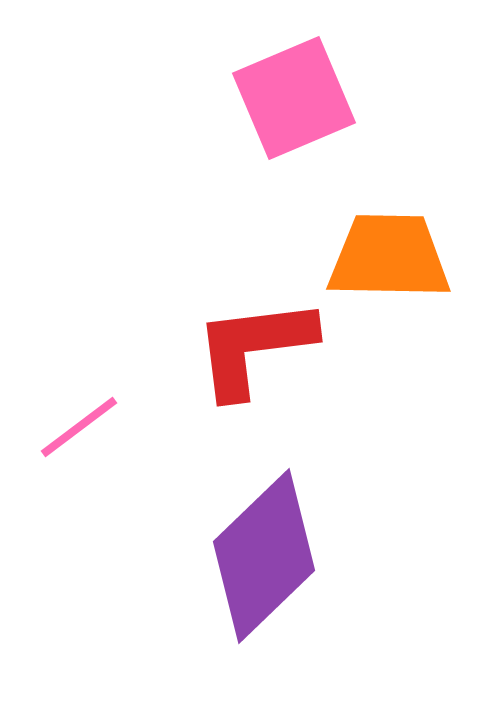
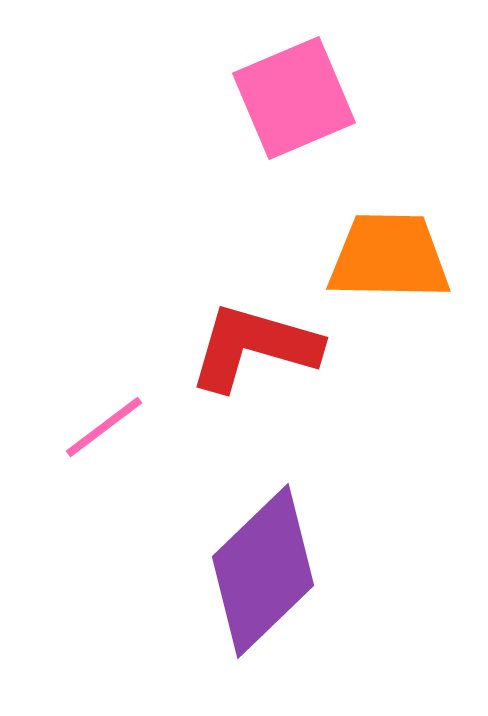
red L-shape: rotated 23 degrees clockwise
pink line: moved 25 px right
purple diamond: moved 1 px left, 15 px down
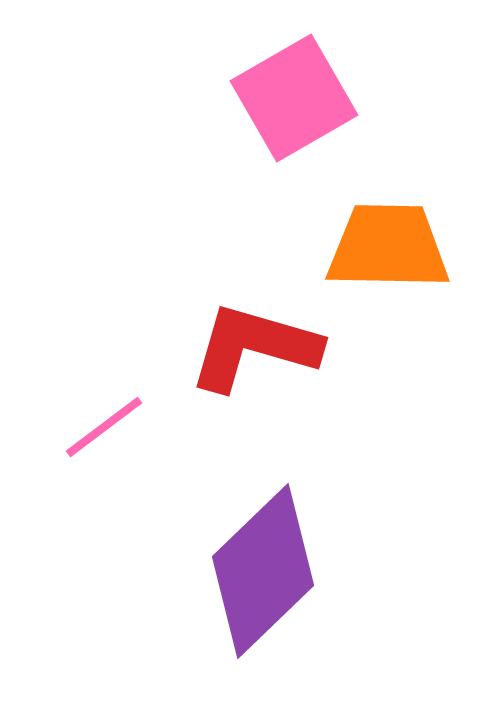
pink square: rotated 7 degrees counterclockwise
orange trapezoid: moved 1 px left, 10 px up
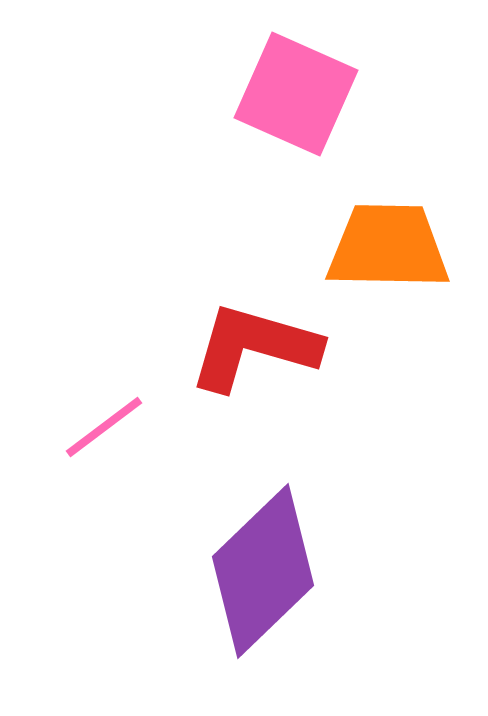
pink square: moved 2 px right, 4 px up; rotated 36 degrees counterclockwise
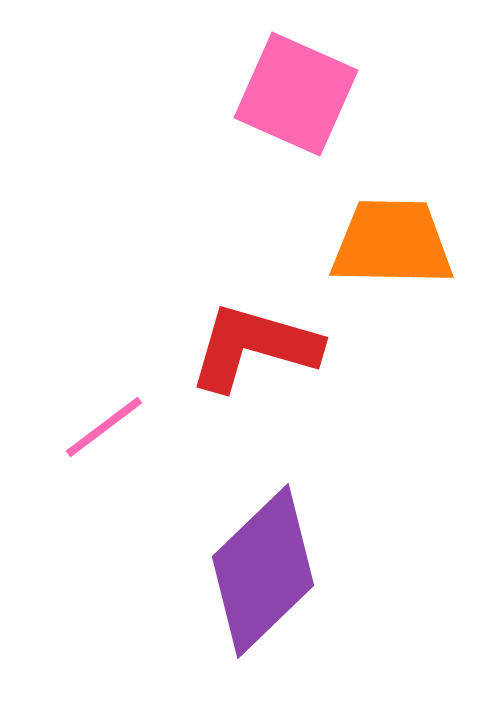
orange trapezoid: moved 4 px right, 4 px up
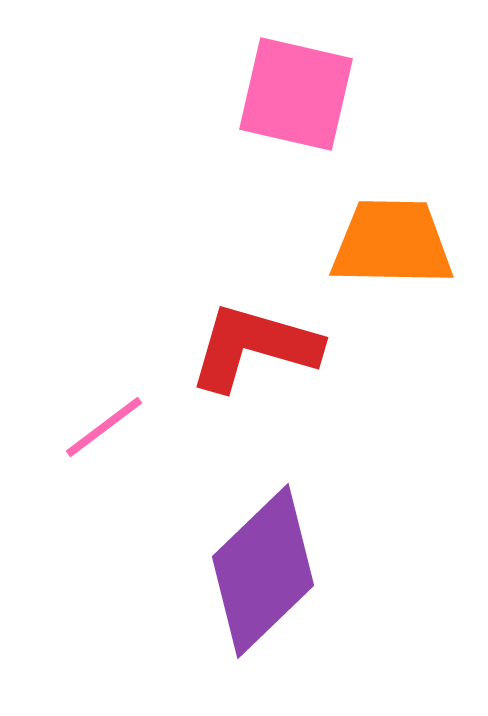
pink square: rotated 11 degrees counterclockwise
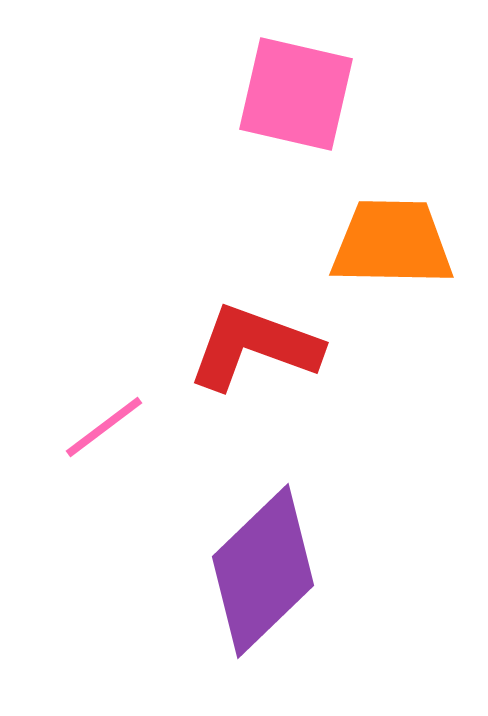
red L-shape: rotated 4 degrees clockwise
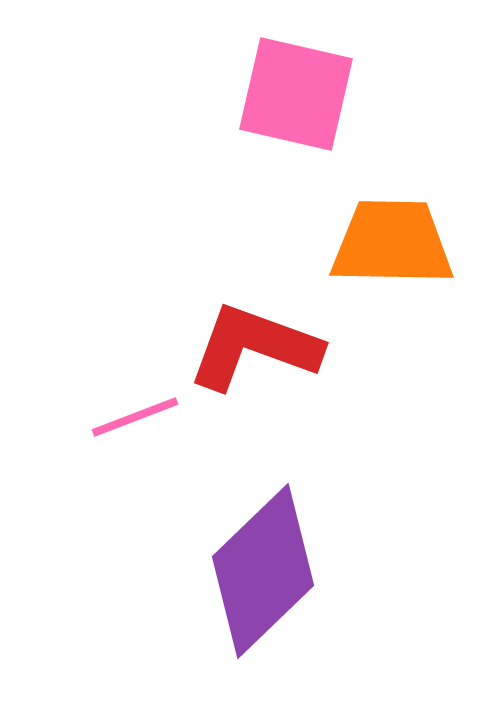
pink line: moved 31 px right, 10 px up; rotated 16 degrees clockwise
